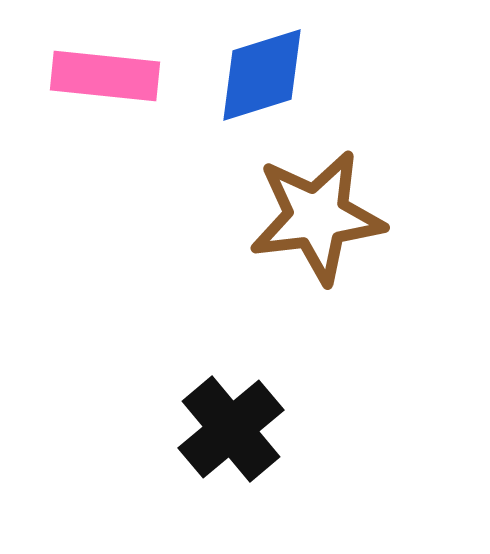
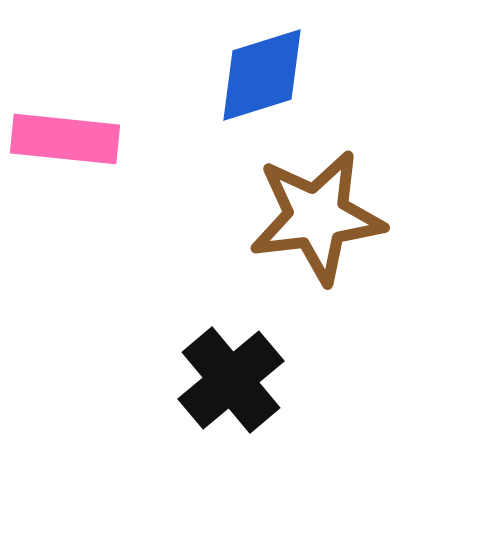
pink rectangle: moved 40 px left, 63 px down
black cross: moved 49 px up
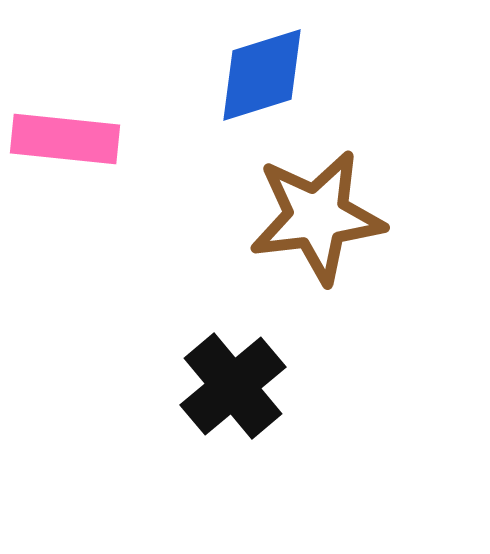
black cross: moved 2 px right, 6 px down
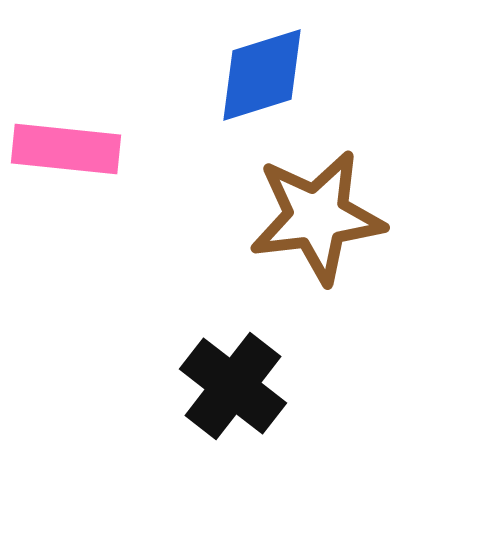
pink rectangle: moved 1 px right, 10 px down
black cross: rotated 12 degrees counterclockwise
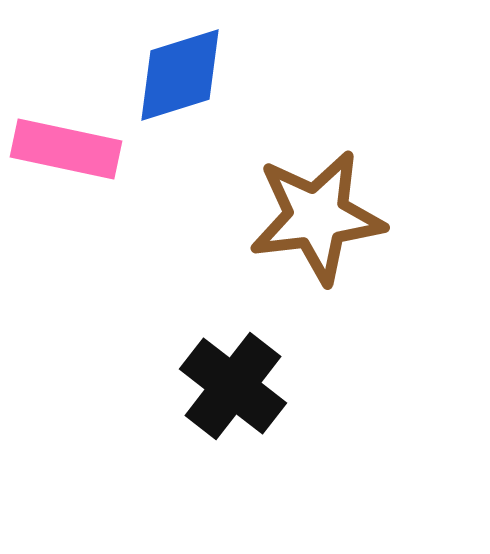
blue diamond: moved 82 px left
pink rectangle: rotated 6 degrees clockwise
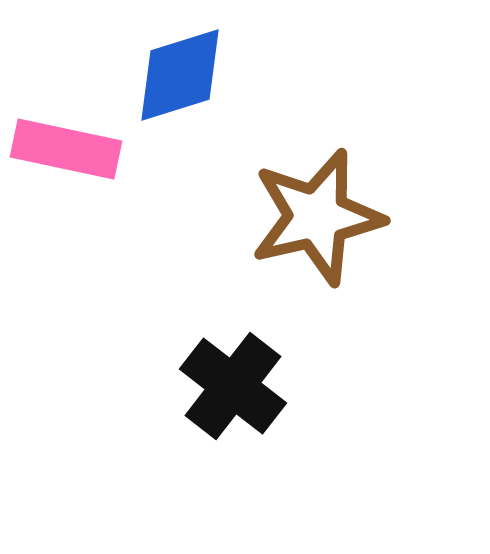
brown star: rotated 6 degrees counterclockwise
